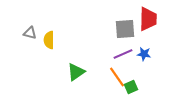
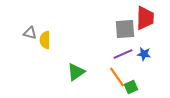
red trapezoid: moved 3 px left, 1 px up
yellow semicircle: moved 4 px left
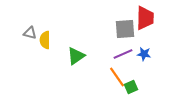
green triangle: moved 16 px up
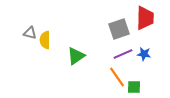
gray square: moved 6 px left; rotated 15 degrees counterclockwise
green square: moved 3 px right; rotated 24 degrees clockwise
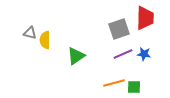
orange line: moved 3 px left, 6 px down; rotated 70 degrees counterclockwise
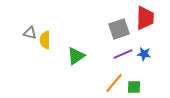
orange line: rotated 35 degrees counterclockwise
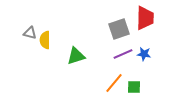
green triangle: rotated 18 degrees clockwise
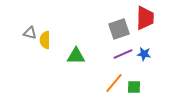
green triangle: rotated 18 degrees clockwise
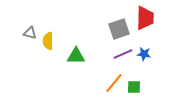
yellow semicircle: moved 3 px right, 1 px down
